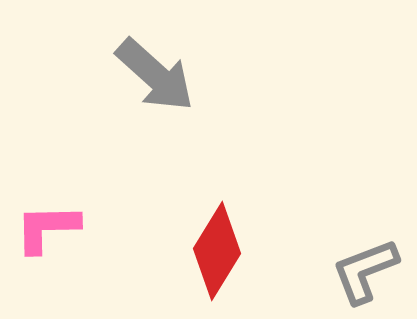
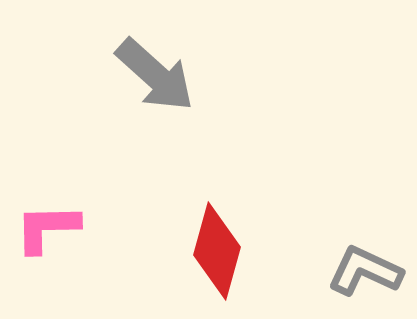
red diamond: rotated 16 degrees counterclockwise
gray L-shape: rotated 46 degrees clockwise
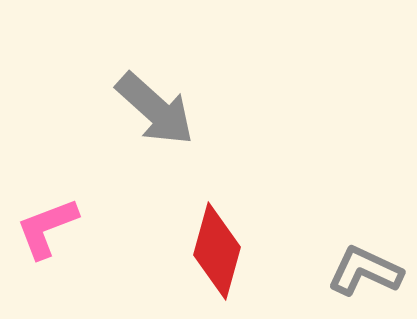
gray arrow: moved 34 px down
pink L-shape: rotated 20 degrees counterclockwise
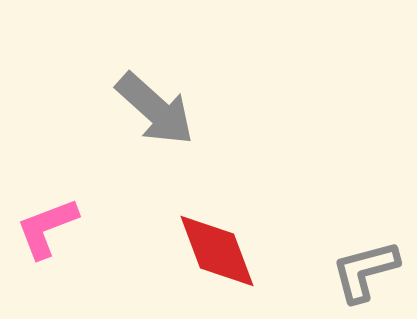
red diamond: rotated 36 degrees counterclockwise
gray L-shape: rotated 40 degrees counterclockwise
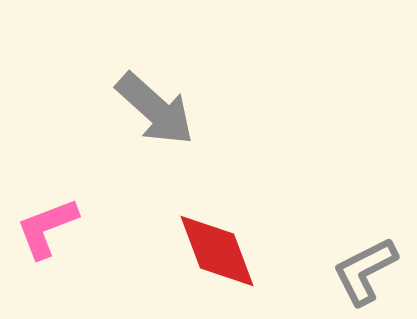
gray L-shape: rotated 12 degrees counterclockwise
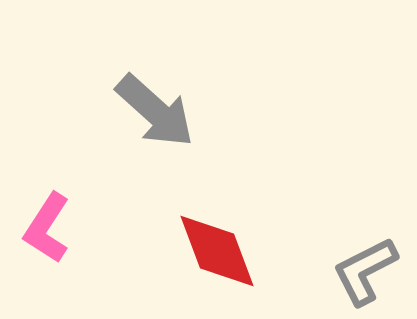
gray arrow: moved 2 px down
pink L-shape: rotated 36 degrees counterclockwise
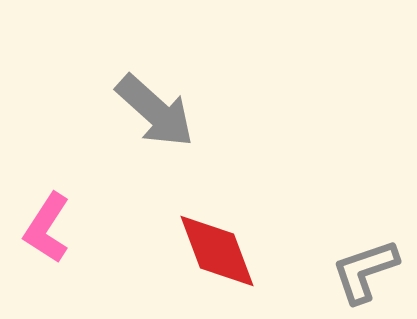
gray L-shape: rotated 8 degrees clockwise
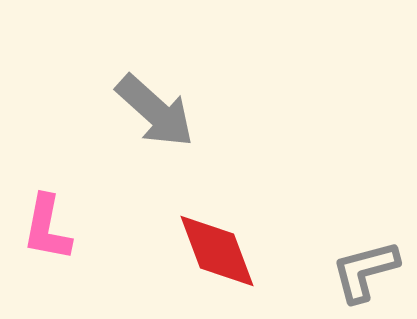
pink L-shape: rotated 22 degrees counterclockwise
gray L-shape: rotated 4 degrees clockwise
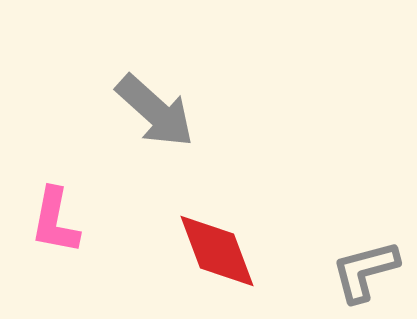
pink L-shape: moved 8 px right, 7 px up
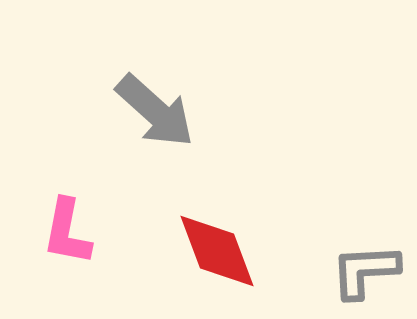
pink L-shape: moved 12 px right, 11 px down
gray L-shape: rotated 12 degrees clockwise
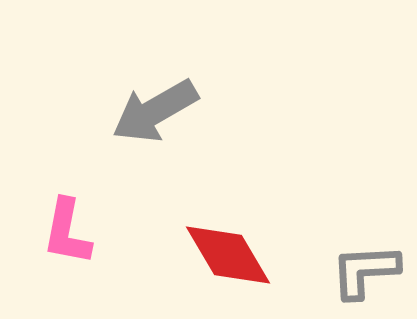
gray arrow: rotated 108 degrees clockwise
red diamond: moved 11 px right, 4 px down; rotated 10 degrees counterclockwise
